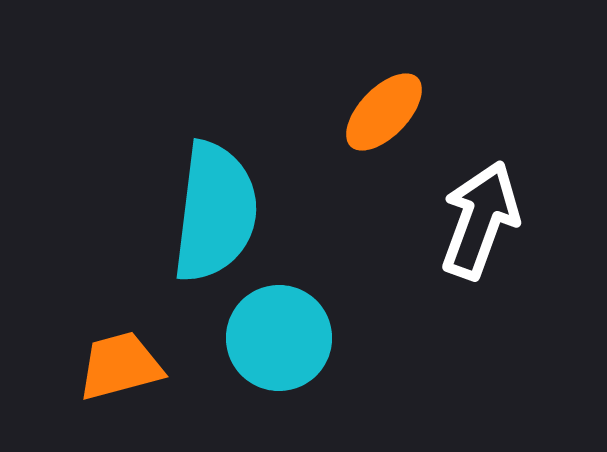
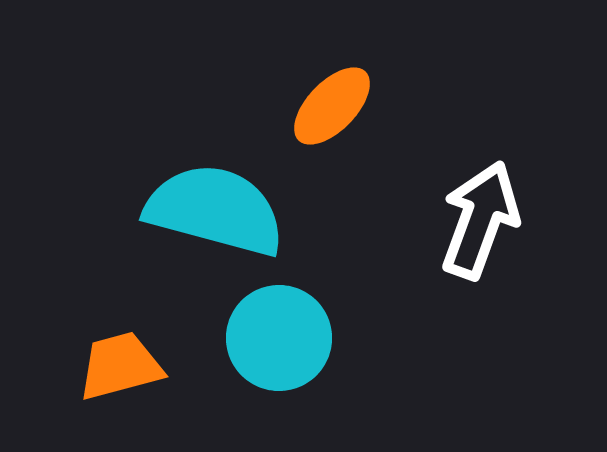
orange ellipse: moved 52 px left, 6 px up
cyan semicircle: moved 2 px up; rotated 82 degrees counterclockwise
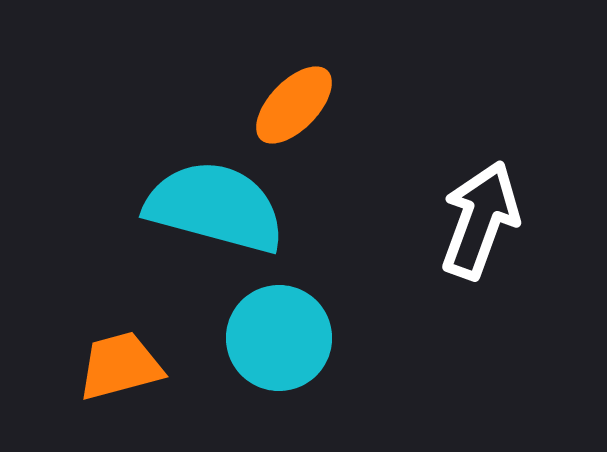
orange ellipse: moved 38 px left, 1 px up
cyan semicircle: moved 3 px up
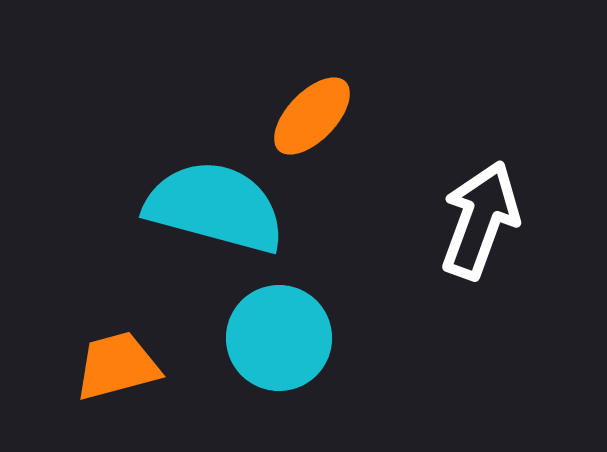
orange ellipse: moved 18 px right, 11 px down
orange trapezoid: moved 3 px left
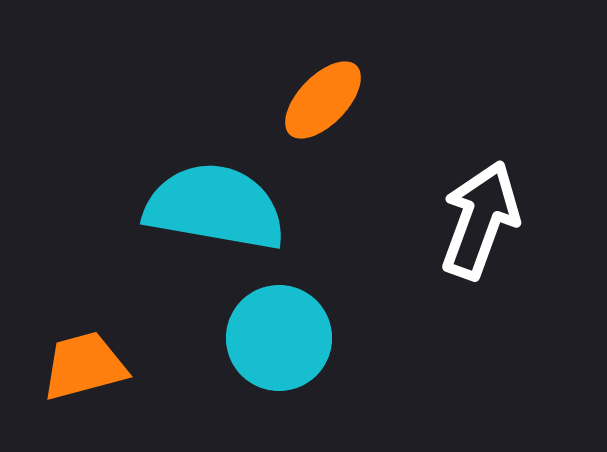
orange ellipse: moved 11 px right, 16 px up
cyan semicircle: rotated 5 degrees counterclockwise
orange trapezoid: moved 33 px left
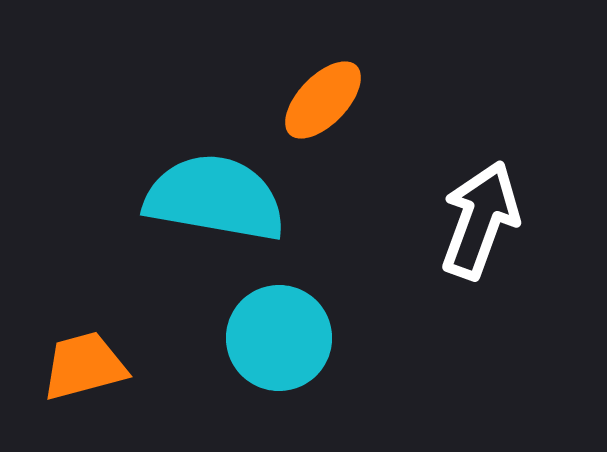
cyan semicircle: moved 9 px up
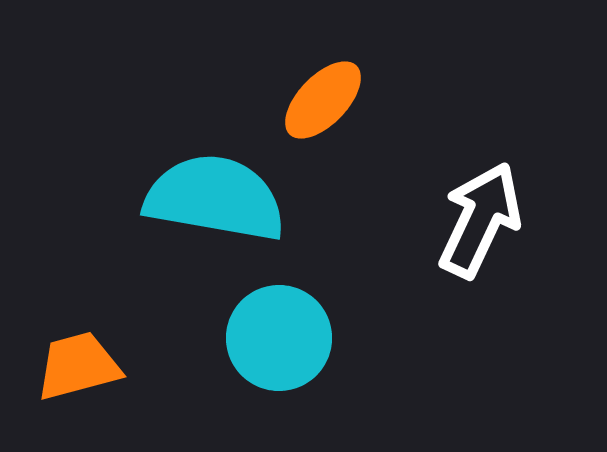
white arrow: rotated 5 degrees clockwise
orange trapezoid: moved 6 px left
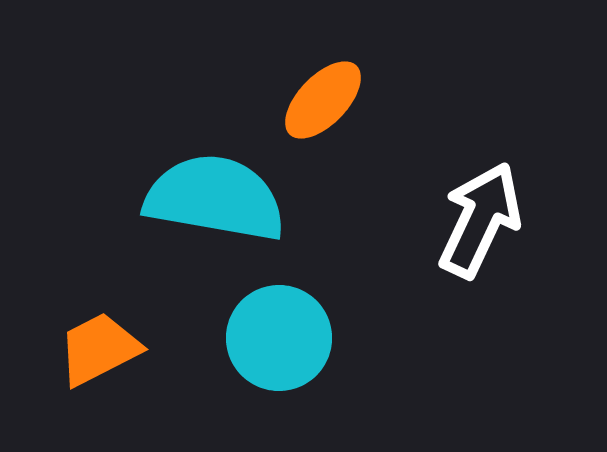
orange trapezoid: moved 21 px right, 17 px up; rotated 12 degrees counterclockwise
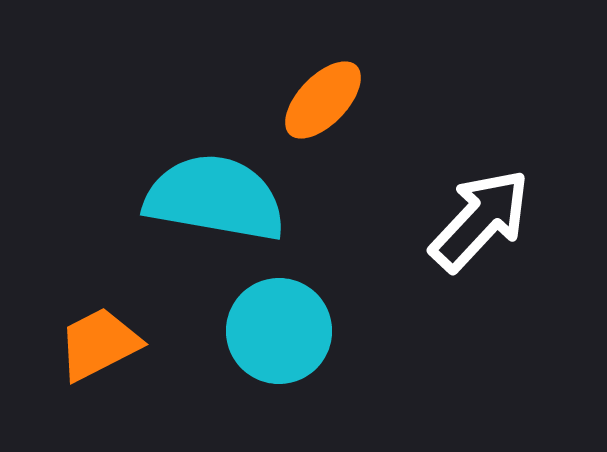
white arrow: rotated 18 degrees clockwise
cyan circle: moved 7 px up
orange trapezoid: moved 5 px up
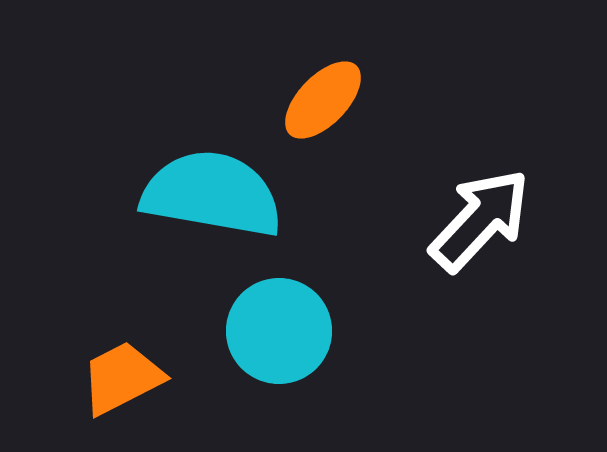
cyan semicircle: moved 3 px left, 4 px up
orange trapezoid: moved 23 px right, 34 px down
